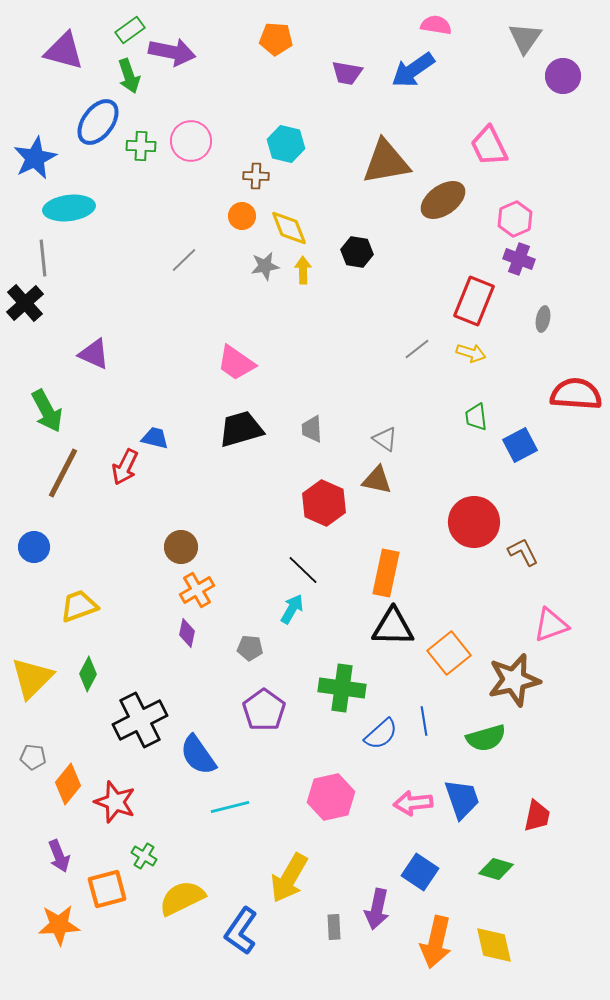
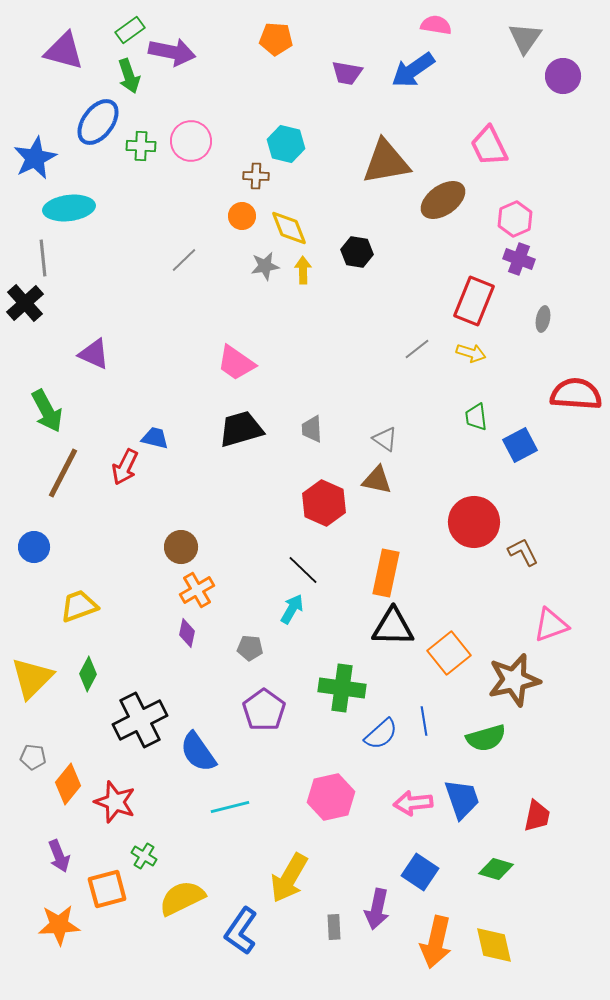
blue semicircle at (198, 755): moved 3 px up
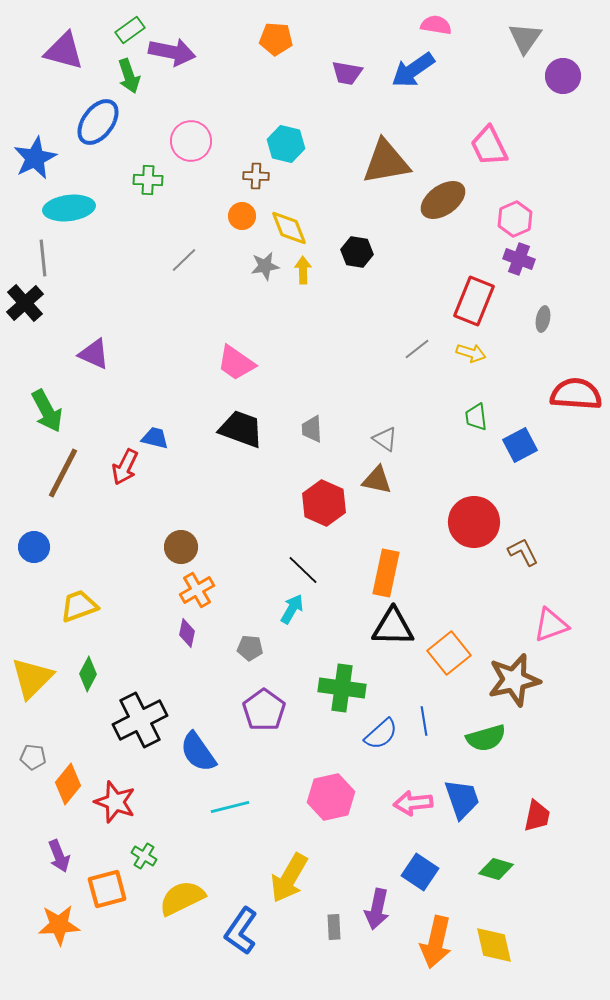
green cross at (141, 146): moved 7 px right, 34 px down
black trapezoid at (241, 429): rotated 36 degrees clockwise
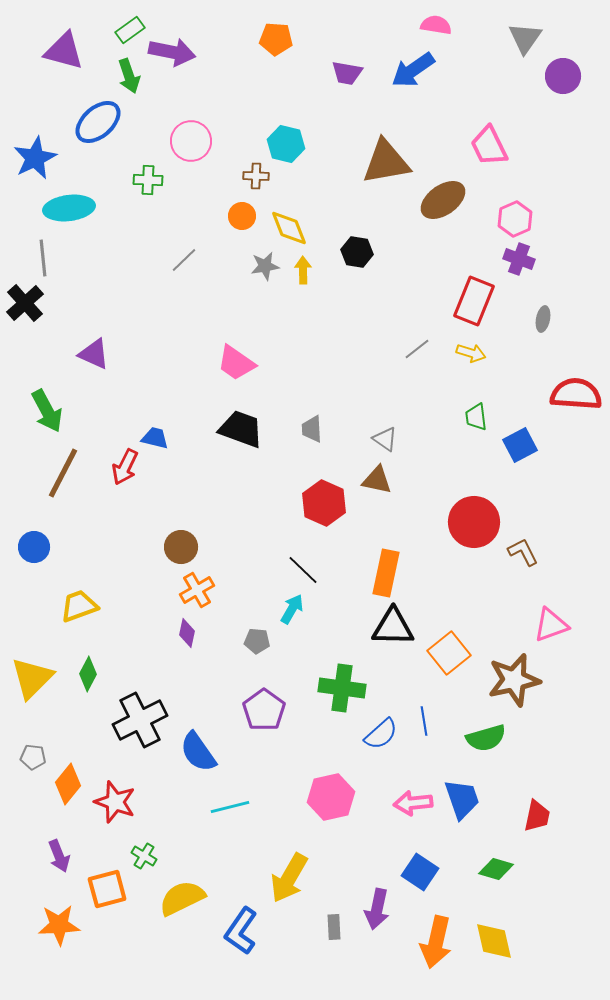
blue ellipse at (98, 122): rotated 12 degrees clockwise
gray pentagon at (250, 648): moved 7 px right, 7 px up
yellow diamond at (494, 945): moved 4 px up
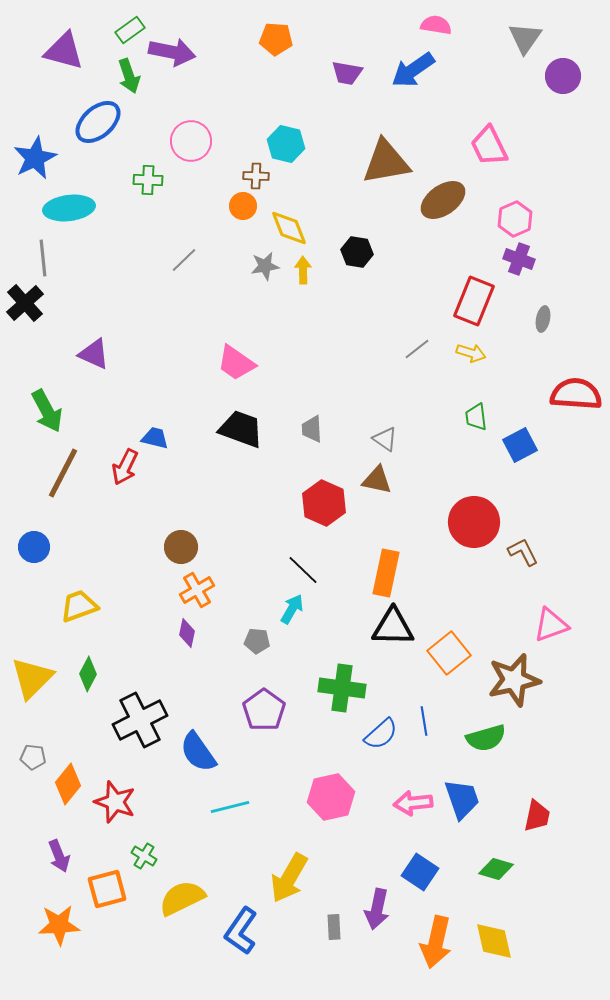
orange circle at (242, 216): moved 1 px right, 10 px up
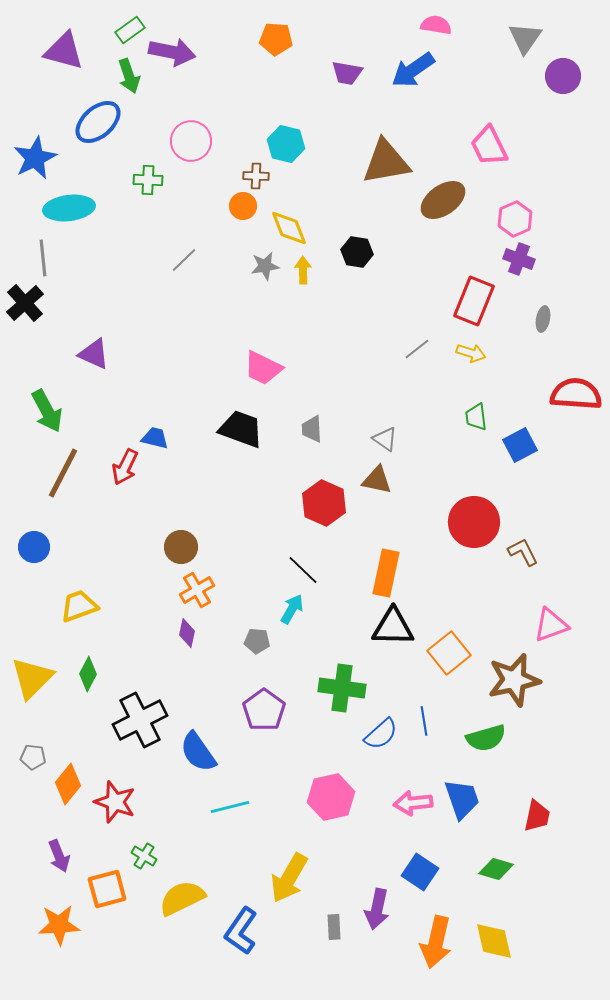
pink trapezoid at (236, 363): moved 27 px right, 5 px down; rotated 9 degrees counterclockwise
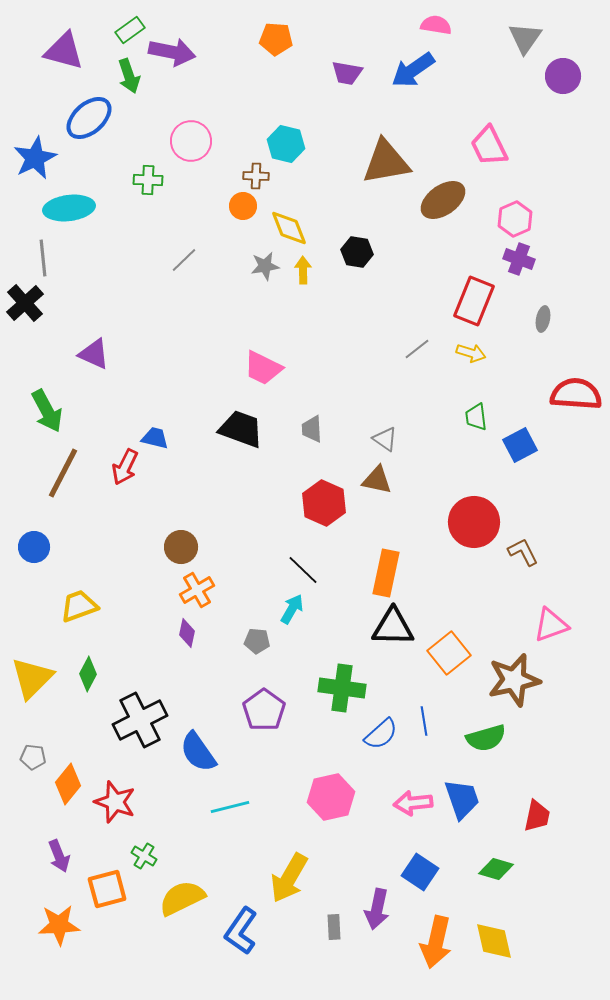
blue ellipse at (98, 122): moved 9 px left, 4 px up
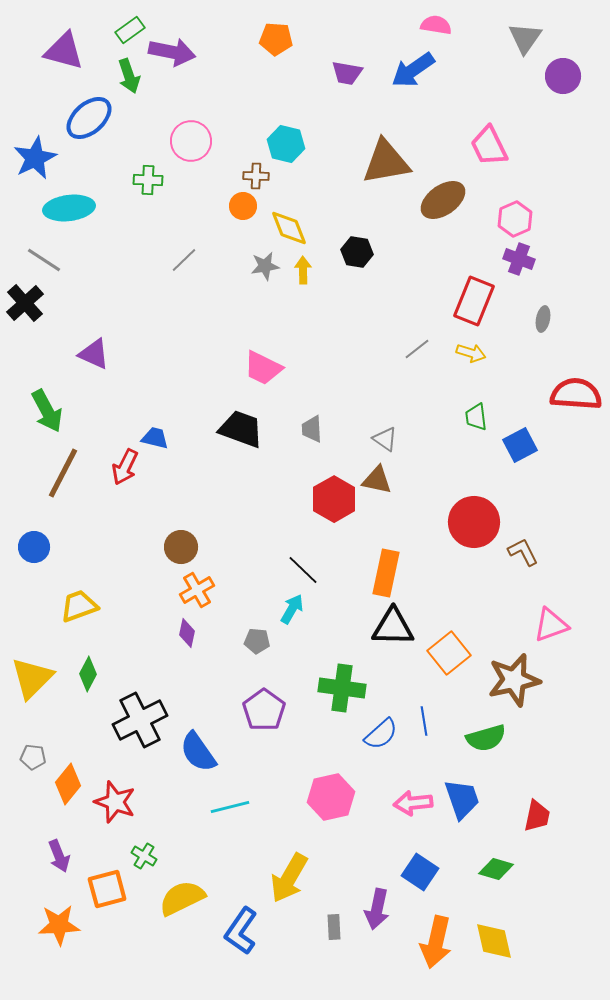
gray line at (43, 258): moved 1 px right, 2 px down; rotated 51 degrees counterclockwise
red hexagon at (324, 503): moved 10 px right, 4 px up; rotated 6 degrees clockwise
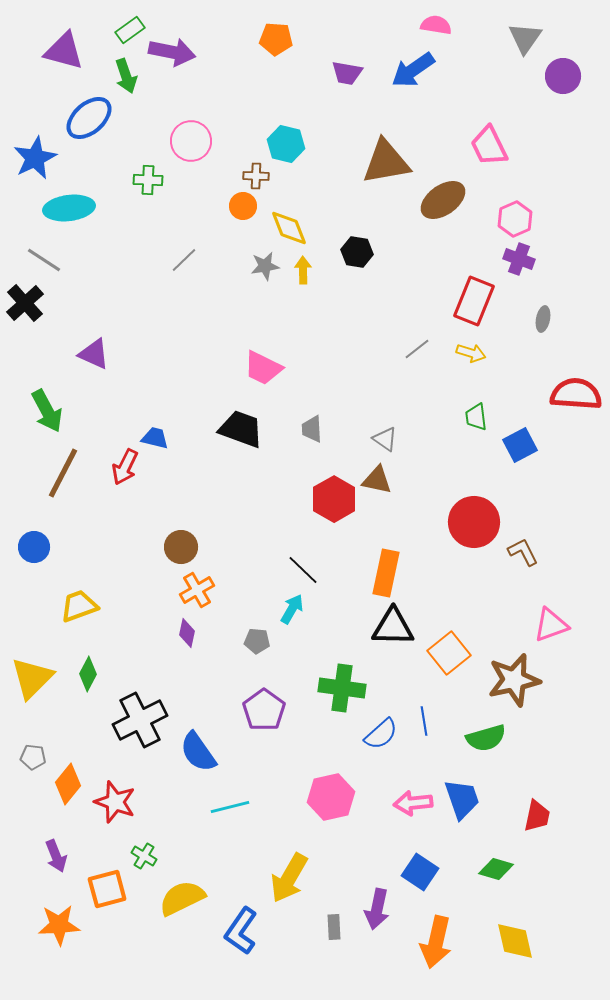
green arrow at (129, 76): moved 3 px left
purple arrow at (59, 856): moved 3 px left
yellow diamond at (494, 941): moved 21 px right
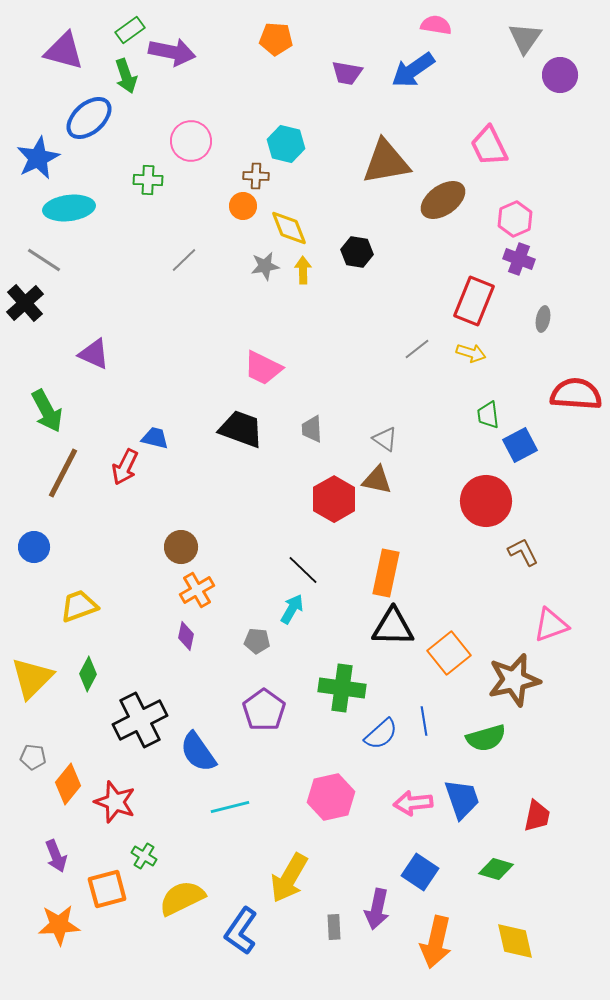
purple circle at (563, 76): moved 3 px left, 1 px up
blue star at (35, 158): moved 3 px right
green trapezoid at (476, 417): moved 12 px right, 2 px up
red circle at (474, 522): moved 12 px right, 21 px up
purple diamond at (187, 633): moved 1 px left, 3 px down
